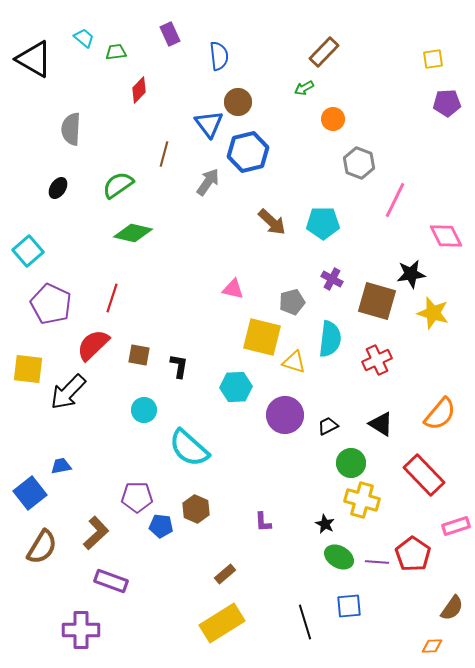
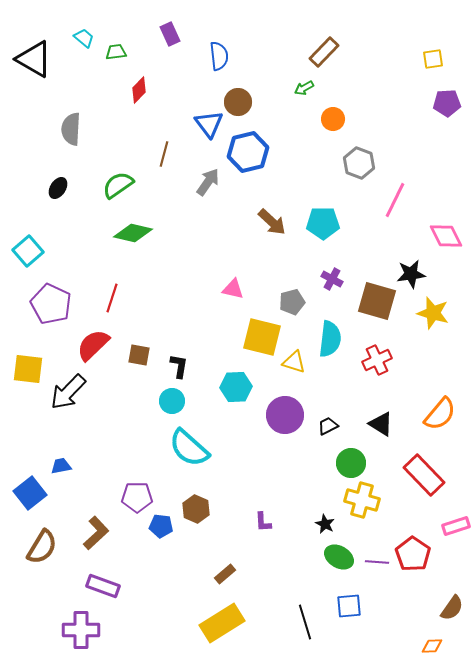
cyan circle at (144, 410): moved 28 px right, 9 px up
purple rectangle at (111, 581): moved 8 px left, 5 px down
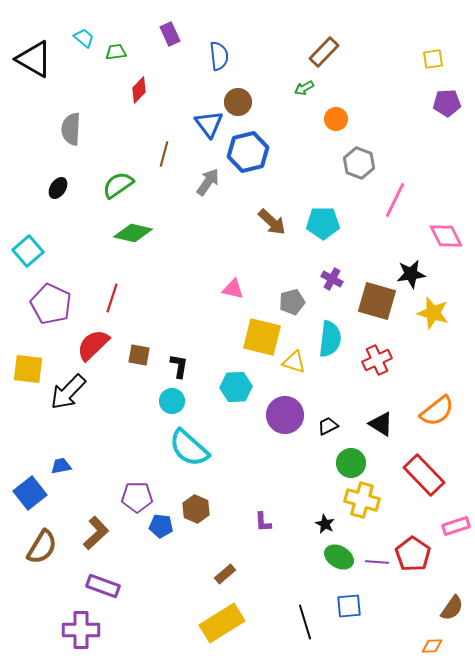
orange circle at (333, 119): moved 3 px right
orange semicircle at (440, 414): moved 3 px left, 3 px up; rotated 12 degrees clockwise
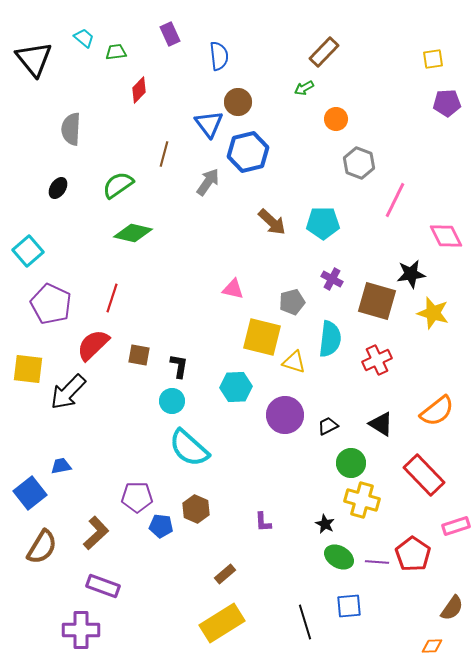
black triangle at (34, 59): rotated 21 degrees clockwise
